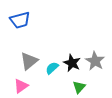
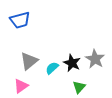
gray star: moved 2 px up
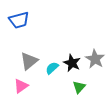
blue trapezoid: moved 1 px left
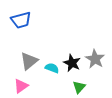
blue trapezoid: moved 2 px right
cyan semicircle: rotated 64 degrees clockwise
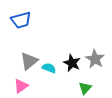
cyan semicircle: moved 3 px left
green triangle: moved 6 px right, 1 px down
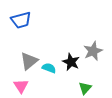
gray star: moved 2 px left, 8 px up; rotated 18 degrees clockwise
black star: moved 1 px left, 1 px up
pink triangle: rotated 28 degrees counterclockwise
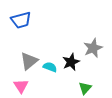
gray star: moved 3 px up
black star: rotated 24 degrees clockwise
cyan semicircle: moved 1 px right, 1 px up
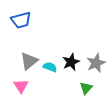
gray star: moved 3 px right, 15 px down
green triangle: moved 1 px right
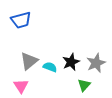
green triangle: moved 2 px left, 3 px up
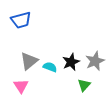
gray star: moved 1 px left, 2 px up
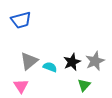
black star: moved 1 px right
